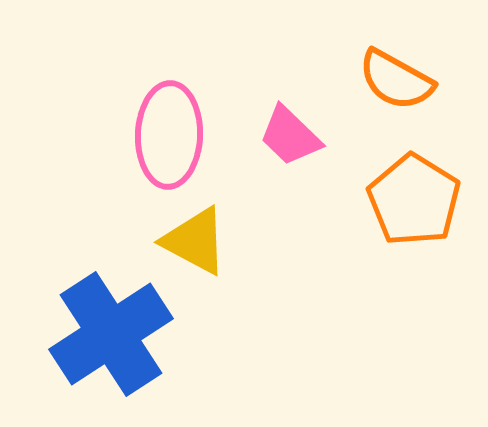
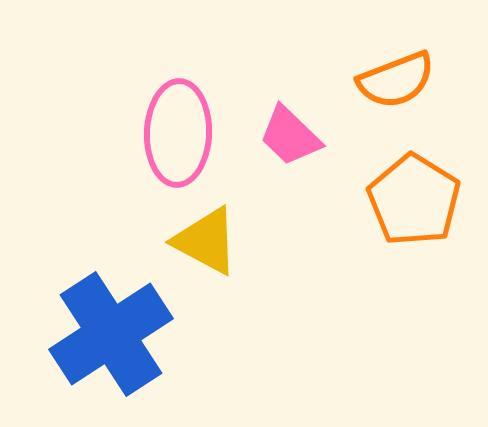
orange semicircle: rotated 50 degrees counterclockwise
pink ellipse: moved 9 px right, 2 px up
yellow triangle: moved 11 px right
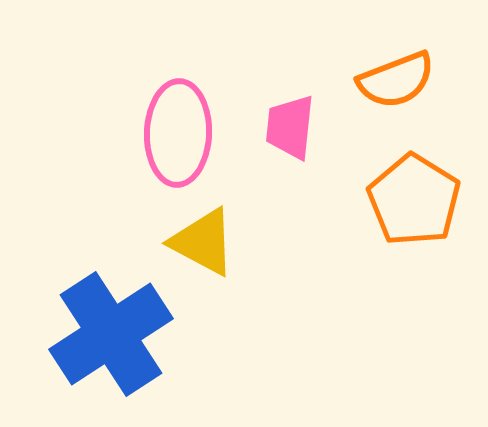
pink trapezoid: moved 9 px up; rotated 52 degrees clockwise
yellow triangle: moved 3 px left, 1 px down
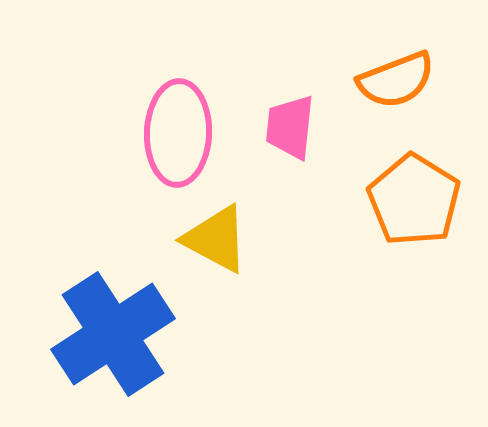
yellow triangle: moved 13 px right, 3 px up
blue cross: moved 2 px right
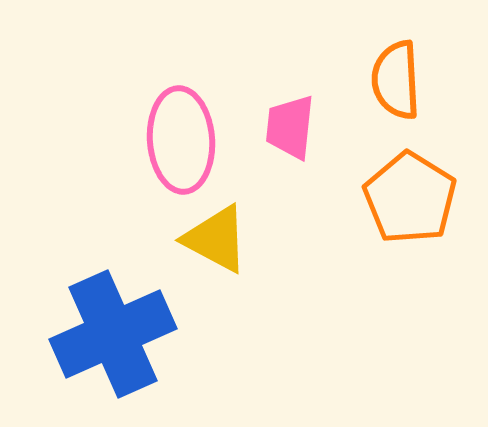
orange semicircle: rotated 108 degrees clockwise
pink ellipse: moved 3 px right, 7 px down; rotated 6 degrees counterclockwise
orange pentagon: moved 4 px left, 2 px up
blue cross: rotated 9 degrees clockwise
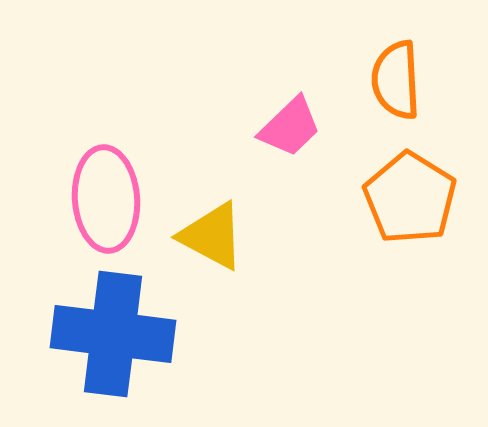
pink trapezoid: rotated 140 degrees counterclockwise
pink ellipse: moved 75 px left, 59 px down
yellow triangle: moved 4 px left, 3 px up
blue cross: rotated 31 degrees clockwise
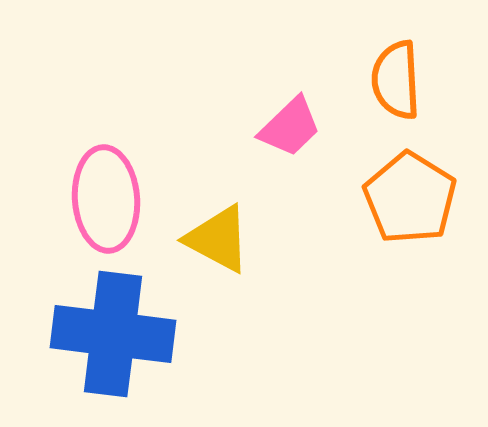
yellow triangle: moved 6 px right, 3 px down
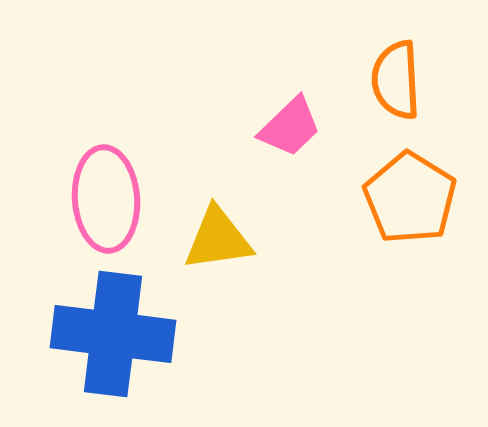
yellow triangle: rotated 36 degrees counterclockwise
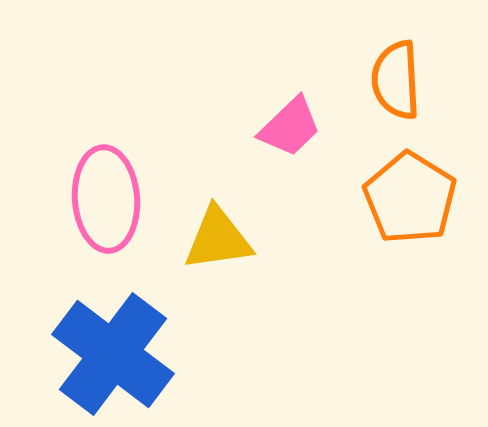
blue cross: moved 20 px down; rotated 30 degrees clockwise
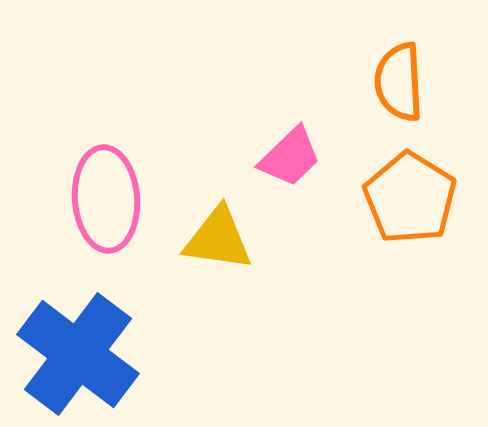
orange semicircle: moved 3 px right, 2 px down
pink trapezoid: moved 30 px down
yellow triangle: rotated 16 degrees clockwise
blue cross: moved 35 px left
